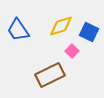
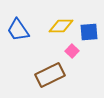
yellow diamond: rotated 15 degrees clockwise
blue square: rotated 30 degrees counterclockwise
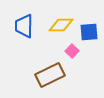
yellow diamond: moved 1 px up
blue trapezoid: moved 6 px right, 4 px up; rotated 35 degrees clockwise
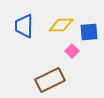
brown rectangle: moved 5 px down
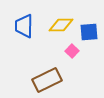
brown rectangle: moved 3 px left
